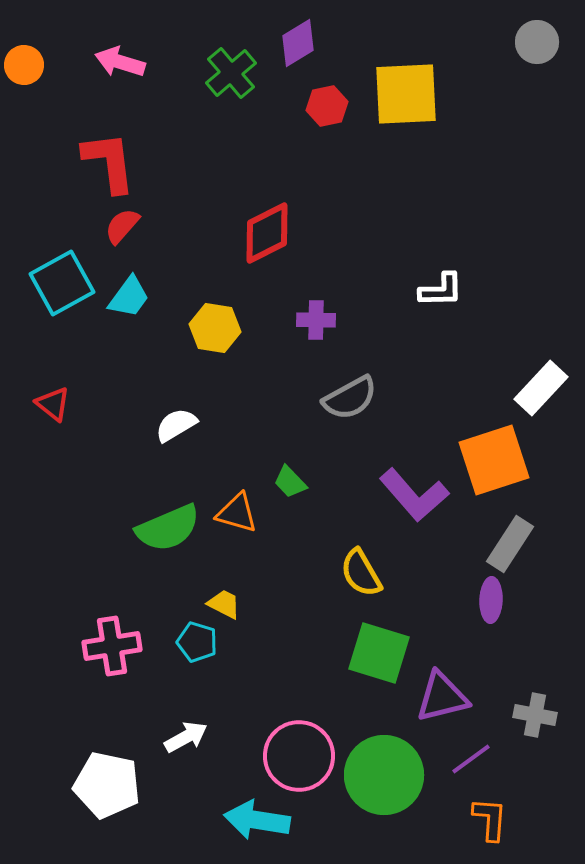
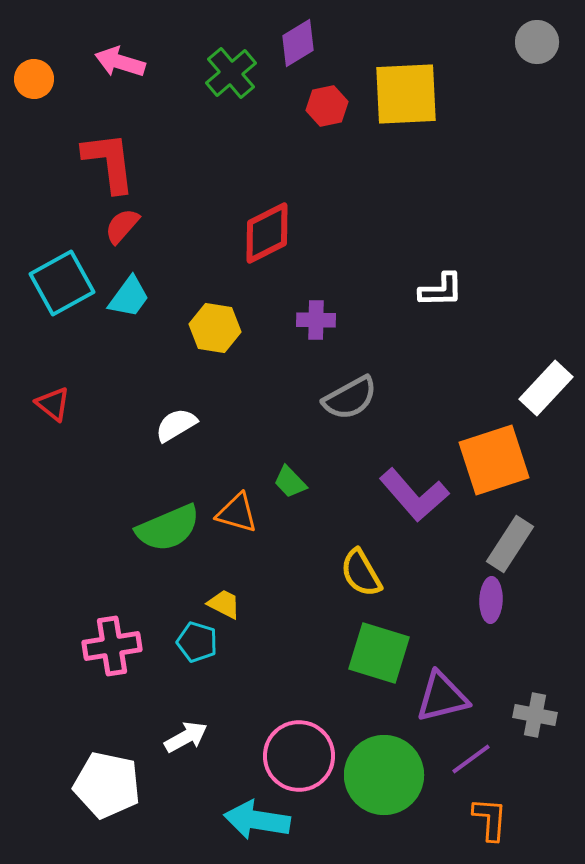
orange circle: moved 10 px right, 14 px down
white rectangle: moved 5 px right
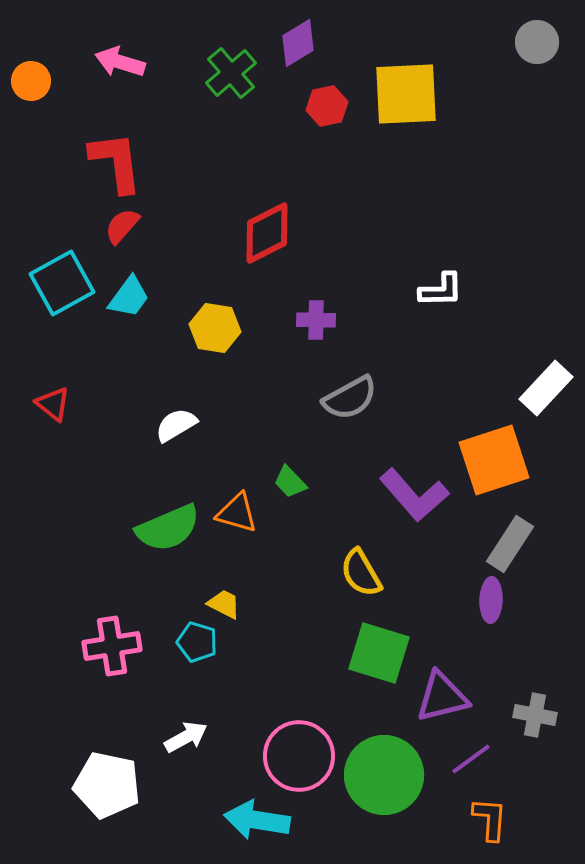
orange circle: moved 3 px left, 2 px down
red L-shape: moved 7 px right
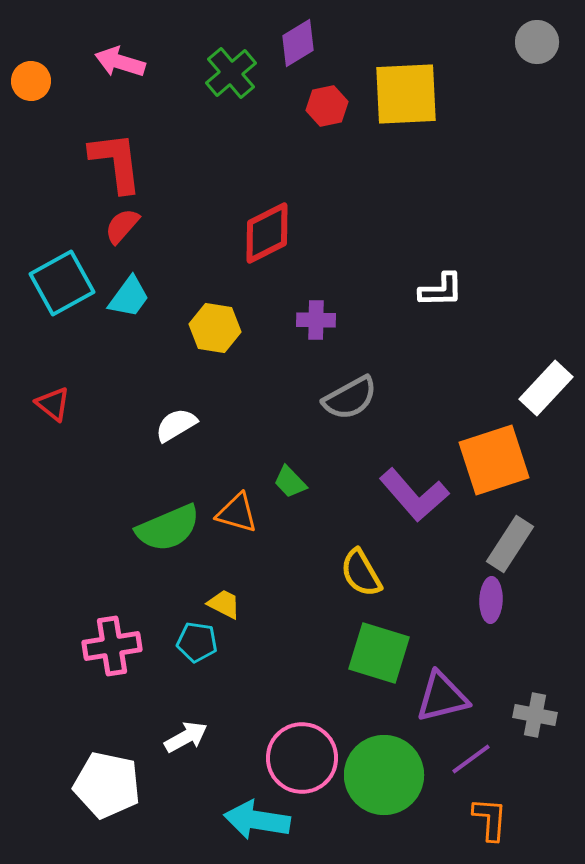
cyan pentagon: rotated 9 degrees counterclockwise
pink circle: moved 3 px right, 2 px down
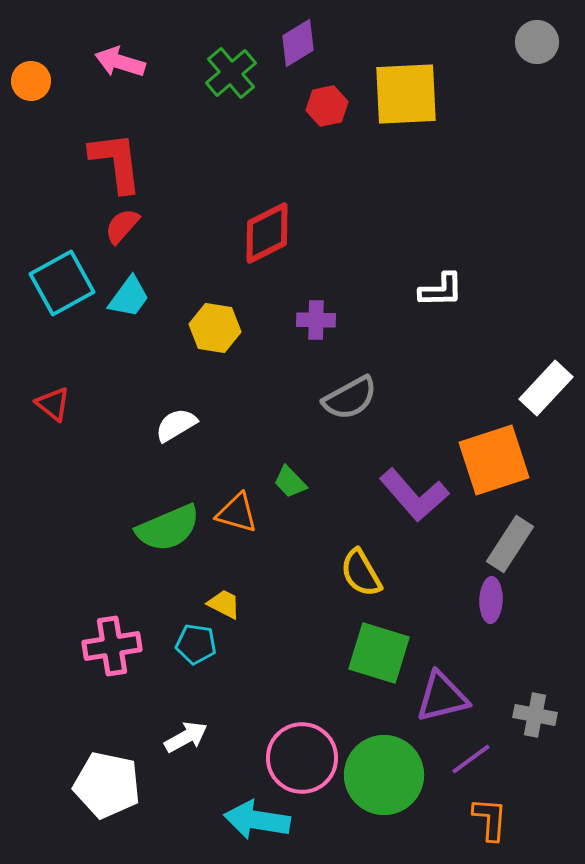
cyan pentagon: moved 1 px left, 2 px down
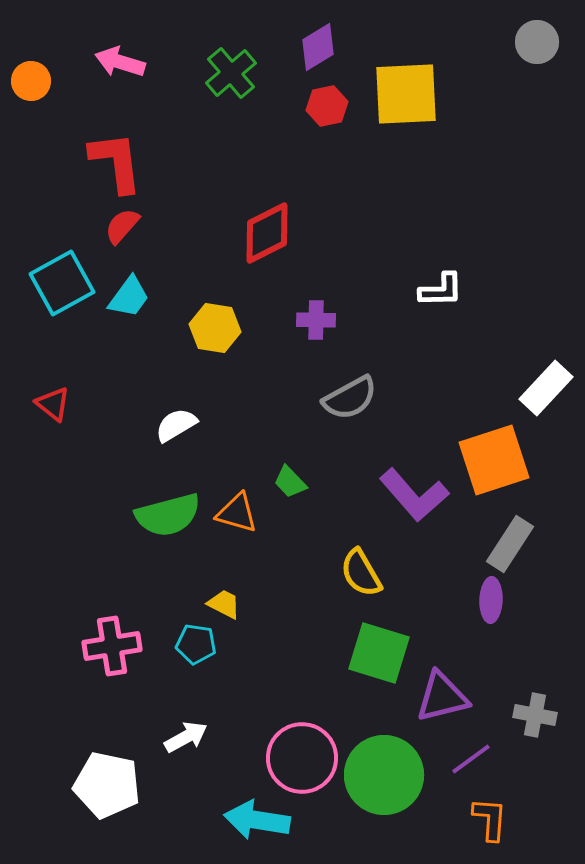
purple diamond: moved 20 px right, 4 px down
green semicircle: moved 13 px up; rotated 8 degrees clockwise
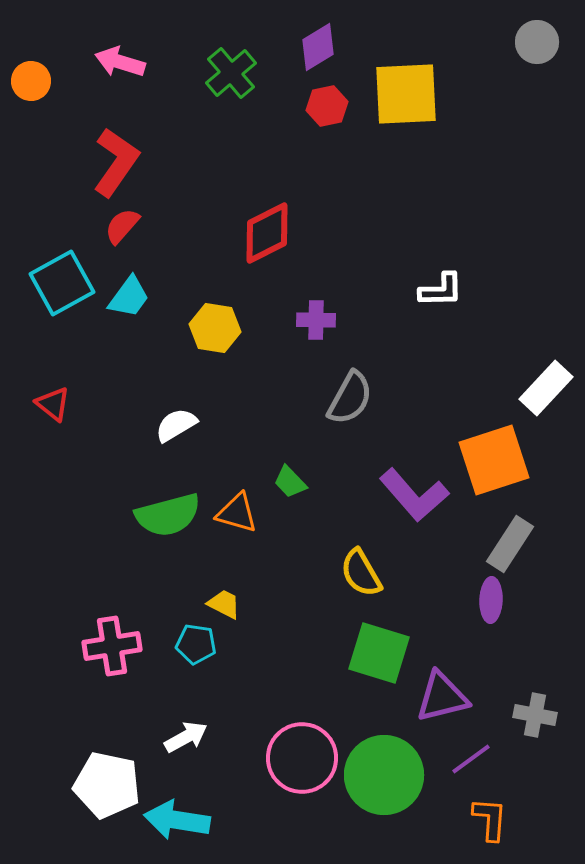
red L-shape: rotated 42 degrees clockwise
gray semicircle: rotated 32 degrees counterclockwise
cyan arrow: moved 80 px left
